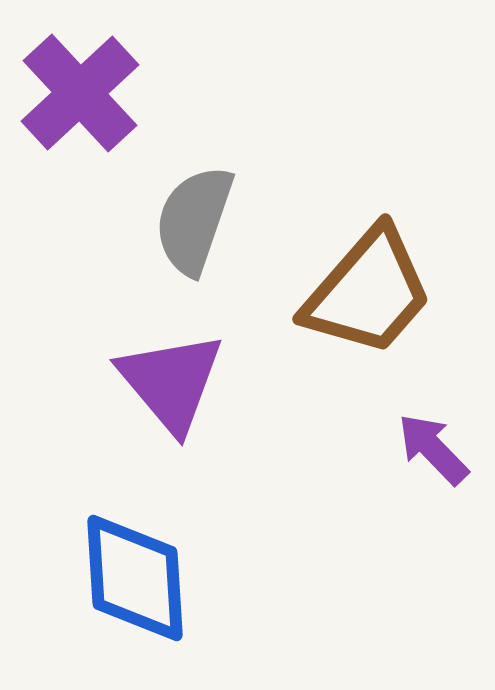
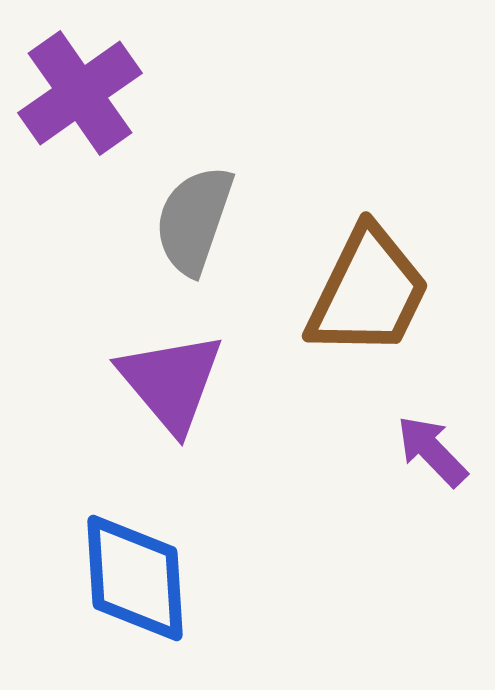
purple cross: rotated 8 degrees clockwise
brown trapezoid: rotated 15 degrees counterclockwise
purple arrow: moved 1 px left, 2 px down
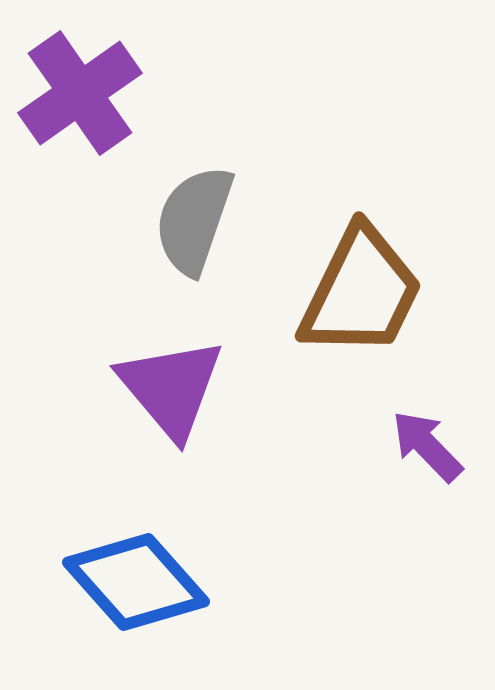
brown trapezoid: moved 7 px left
purple triangle: moved 6 px down
purple arrow: moved 5 px left, 5 px up
blue diamond: moved 1 px right, 4 px down; rotated 38 degrees counterclockwise
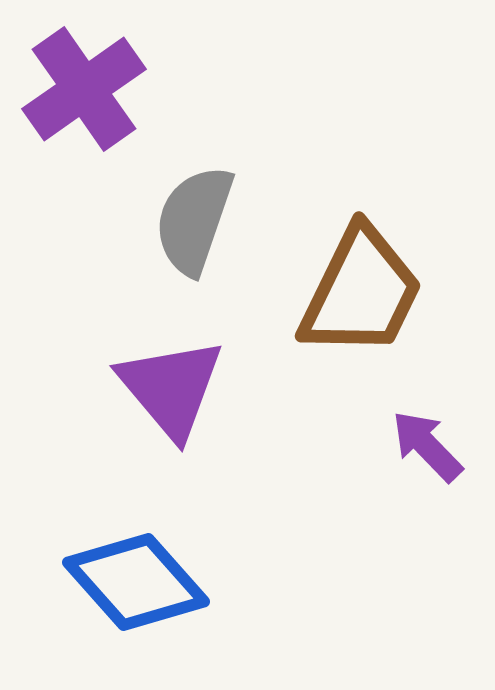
purple cross: moved 4 px right, 4 px up
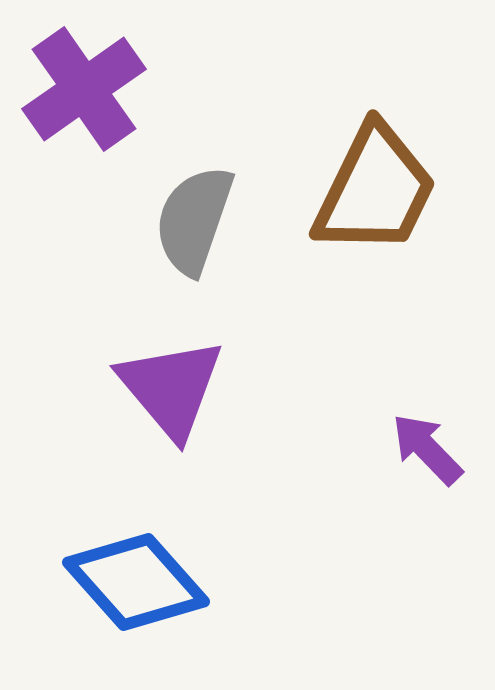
brown trapezoid: moved 14 px right, 102 px up
purple arrow: moved 3 px down
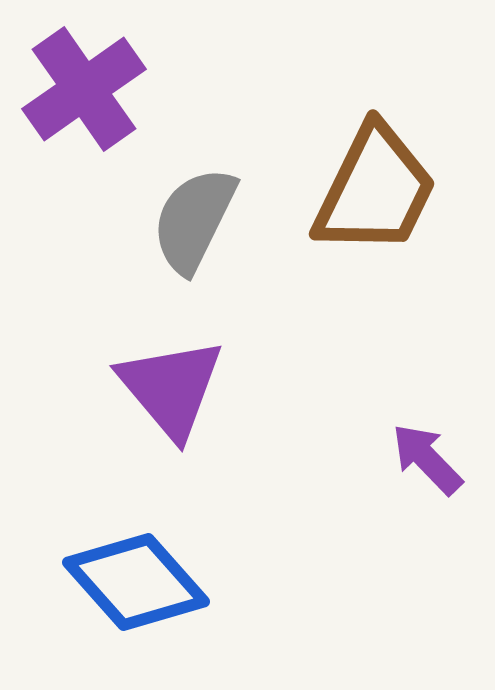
gray semicircle: rotated 7 degrees clockwise
purple arrow: moved 10 px down
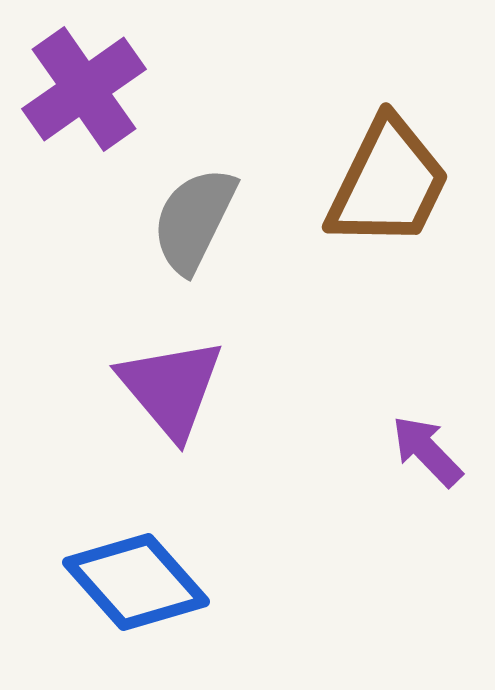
brown trapezoid: moved 13 px right, 7 px up
purple arrow: moved 8 px up
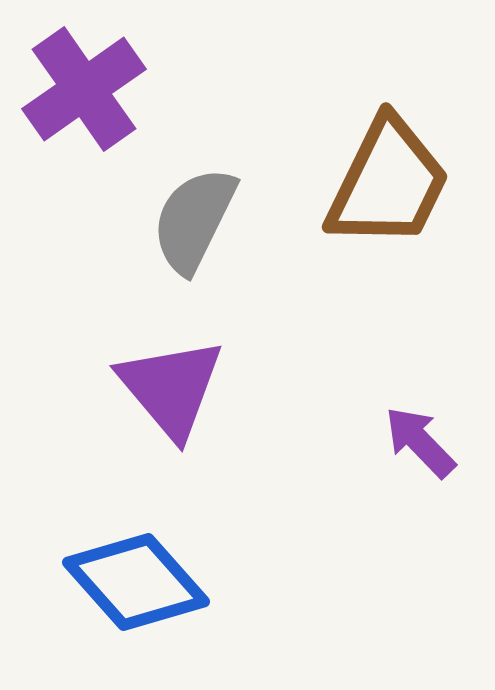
purple arrow: moved 7 px left, 9 px up
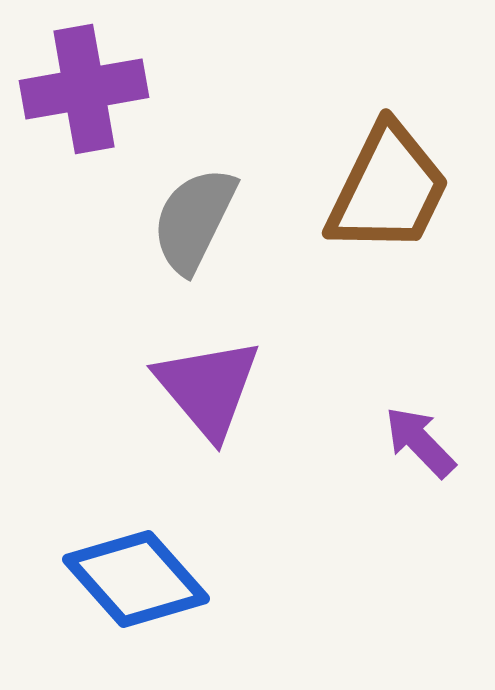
purple cross: rotated 25 degrees clockwise
brown trapezoid: moved 6 px down
purple triangle: moved 37 px right
blue diamond: moved 3 px up
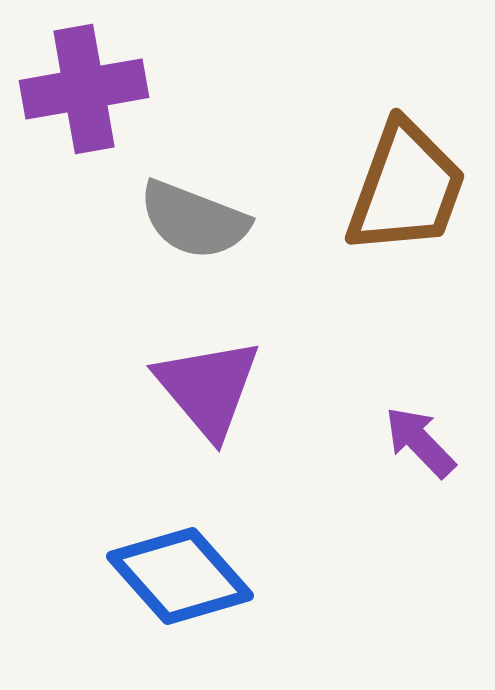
brown trapezoid: moved 18 px right, 1 px up; rotated 6 degrees counterclockwise
gray semicircle: rotated 95 degrees counterclockwise
blue diamond: moved 44 px right, 3 px up
